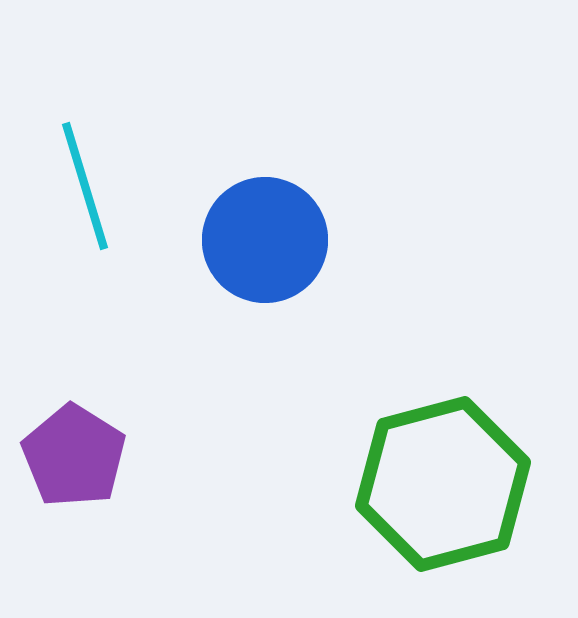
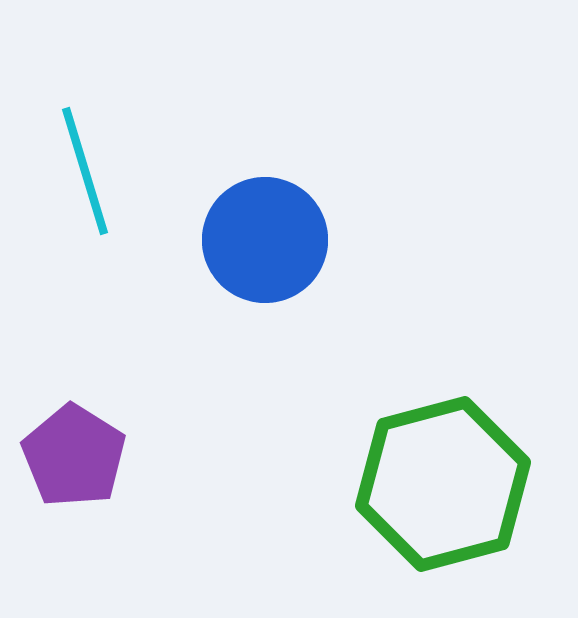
cyan line: moved 15 px up
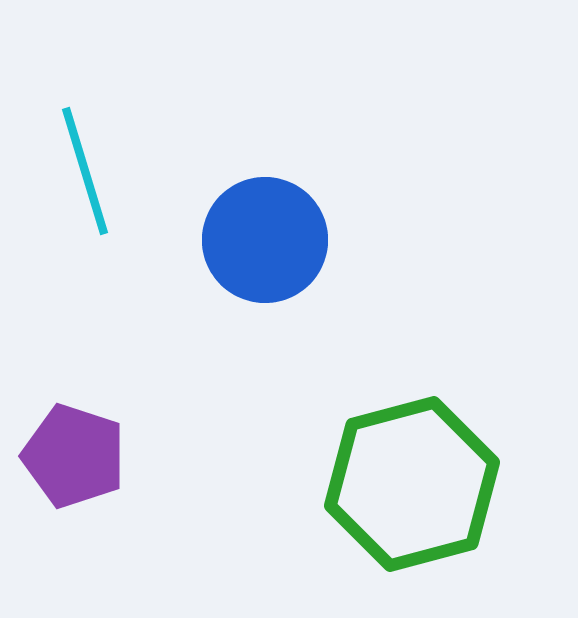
purple pentagon: rotated 14 degrees counterclockwise
green hexagon: moved 31 px left
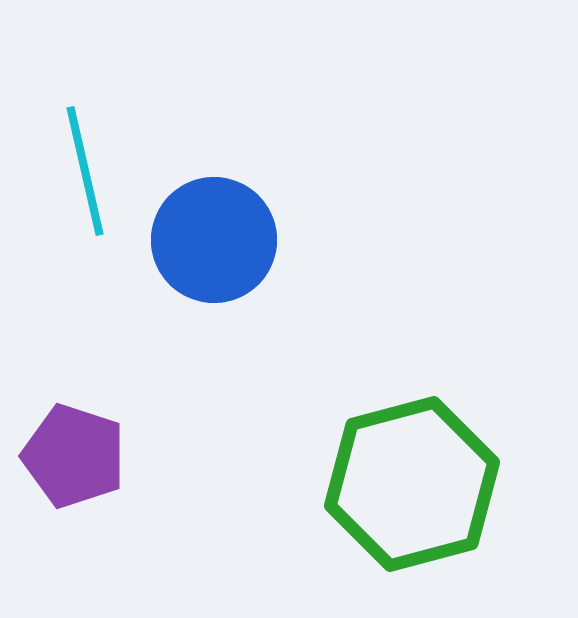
cyan line: rotated 4 degrees clockwise
blue circle: moved 51 px left
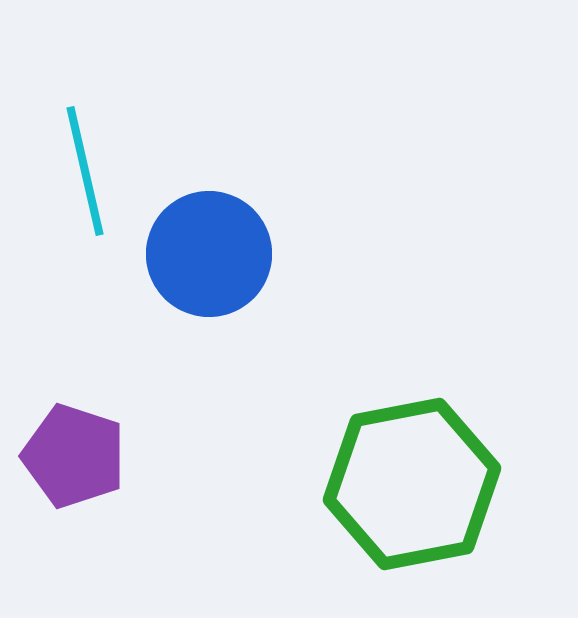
blue circle: moved 5 px left, 14 px down
green hexagon: rotated 4 degrees clockwise
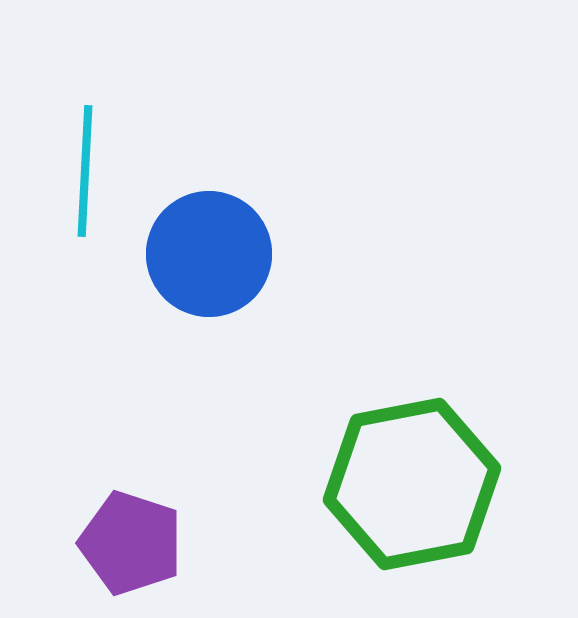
cyan line: rotated 16 degrees clockwise
purple pentagon: moved 57 px right, 87 px down
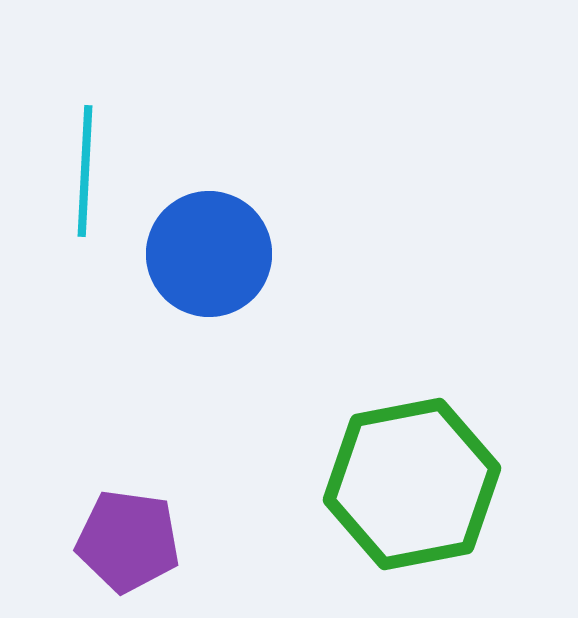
purple pentagon: moved 3 px left, 2 px up; rotated 10 degrees counterclockwise
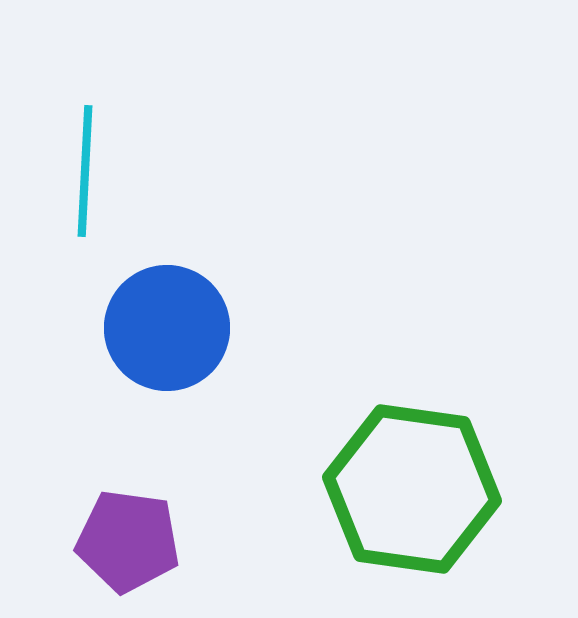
blue circle: moved 42 px left, 74 px down
green hexagon: moved 5 px down; rotated 19 degrees clockwise
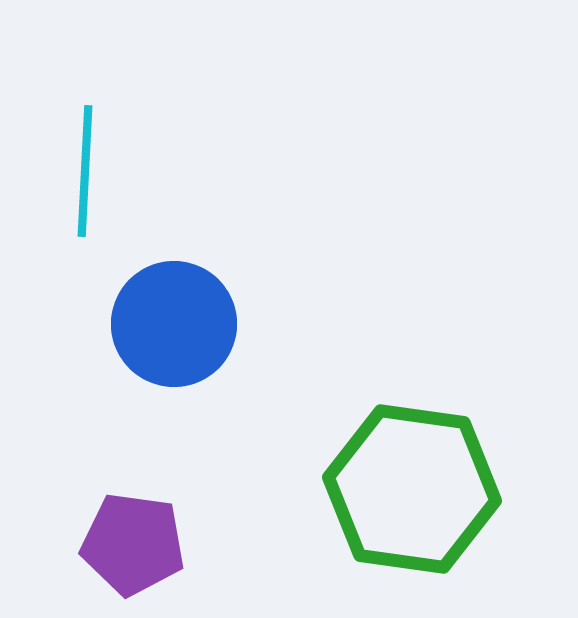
blue circle: moved 7 px right, 4 px up
purple pentagon: moved 5 px right, 3 px down
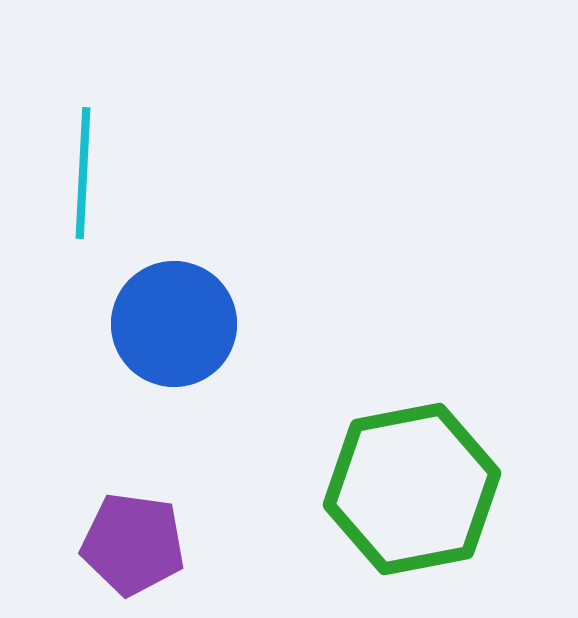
cyan line: moved 2 px left, 2 px down
green hexagon: rotated 19 degrees counterclockwise
